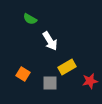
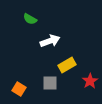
white arrow: rotated 78 degrees counterclockwise
yellow rectangle: moved 2 px up
orange square: moved 4 px left, 15 px down
red star: rotated 21 degrees counterclockwise
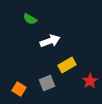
gray square: moved 3 px left; rotated 21 degrees counterclockwise
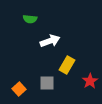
green semicircle: rotated 24 degrees counterclockwise
yellow rectangle: rotated 30 degrees counterclockwise
gray square: rotated 21 degrees clockwise
orange square: rotated 16 degrees clockwise
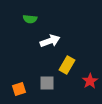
orange square: rotated 24 degrees clockwise
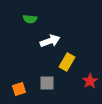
yellow rectangle: moved 3 px up
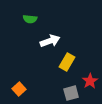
gray square: moved 24 px right, 10 px down; rotated 14 degrees counterclockwise
orange square: rotated 24 degrees counterclockwise
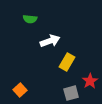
orange square: moved 1 px right, 1 px down
